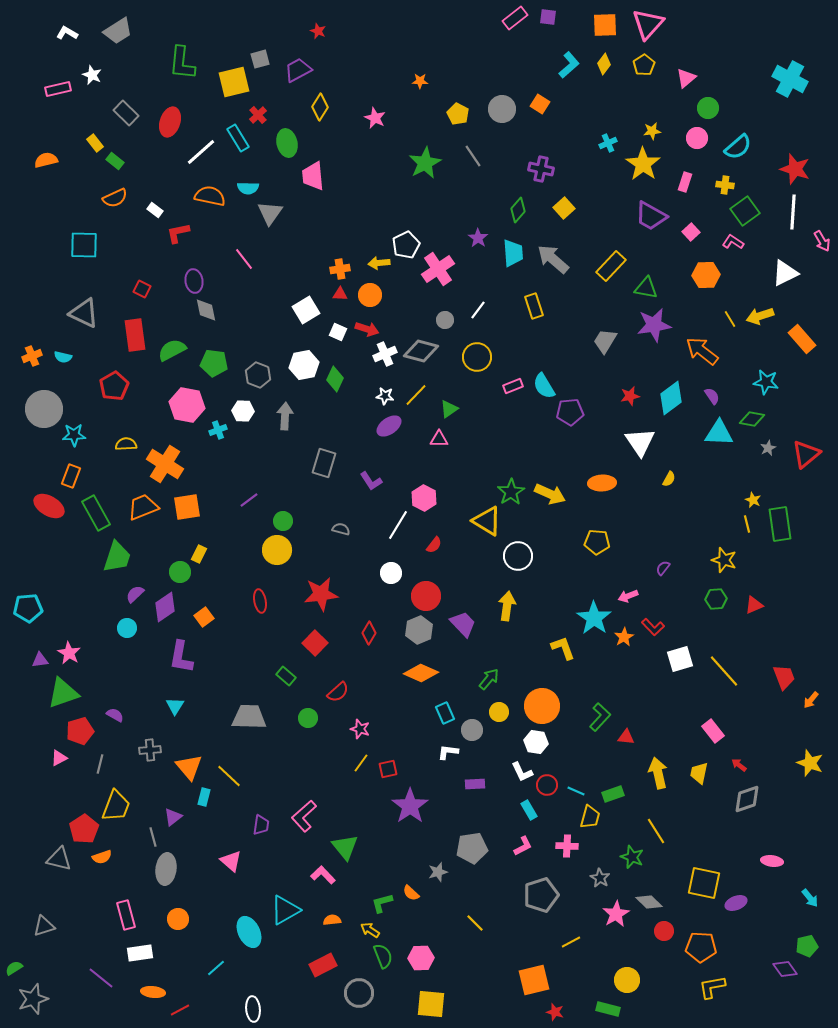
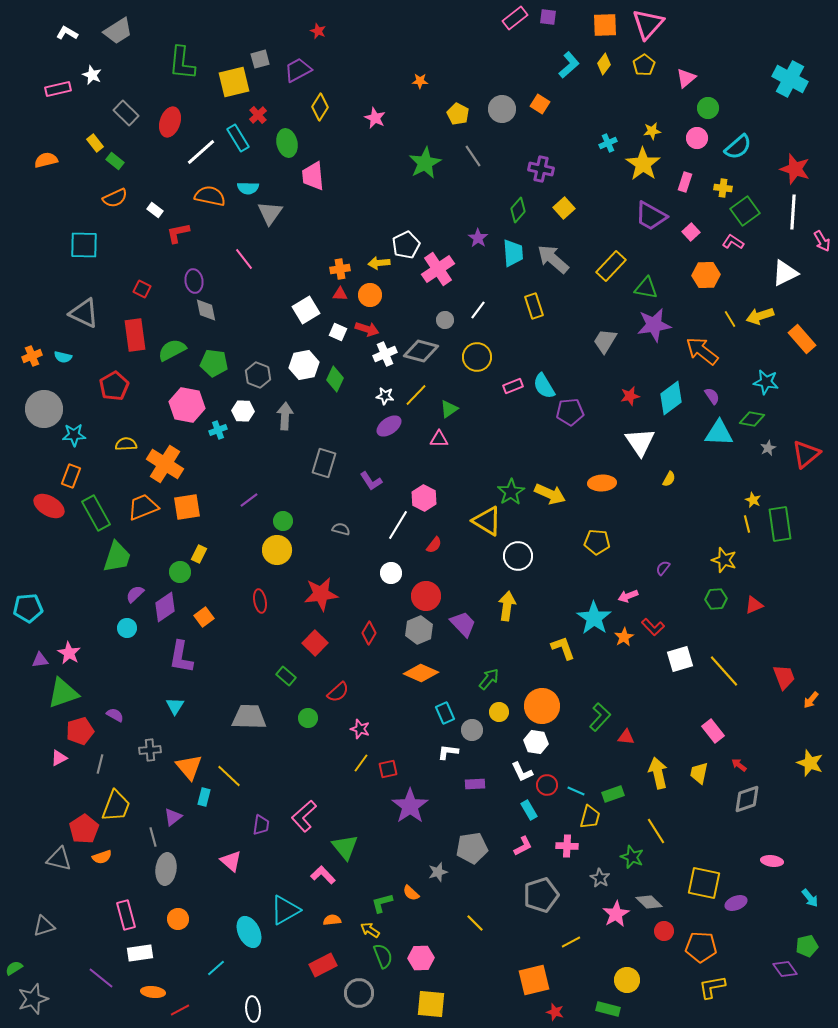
yellow cross at (725, 185): moved 2 px left, 3 px down
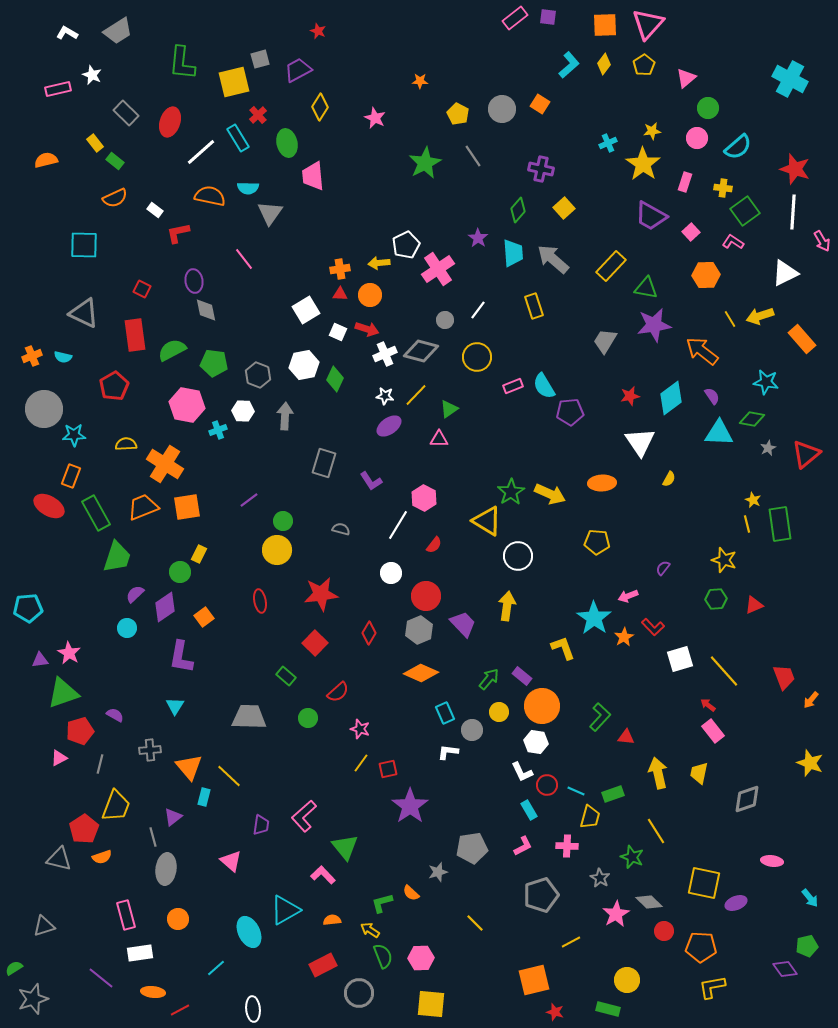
red arrow at (739, 765): moved 31 px left, 60 px up
purple rectangle at (475, 784): moved 47 px right, 108 px up; rotated 42 degrees clockwise
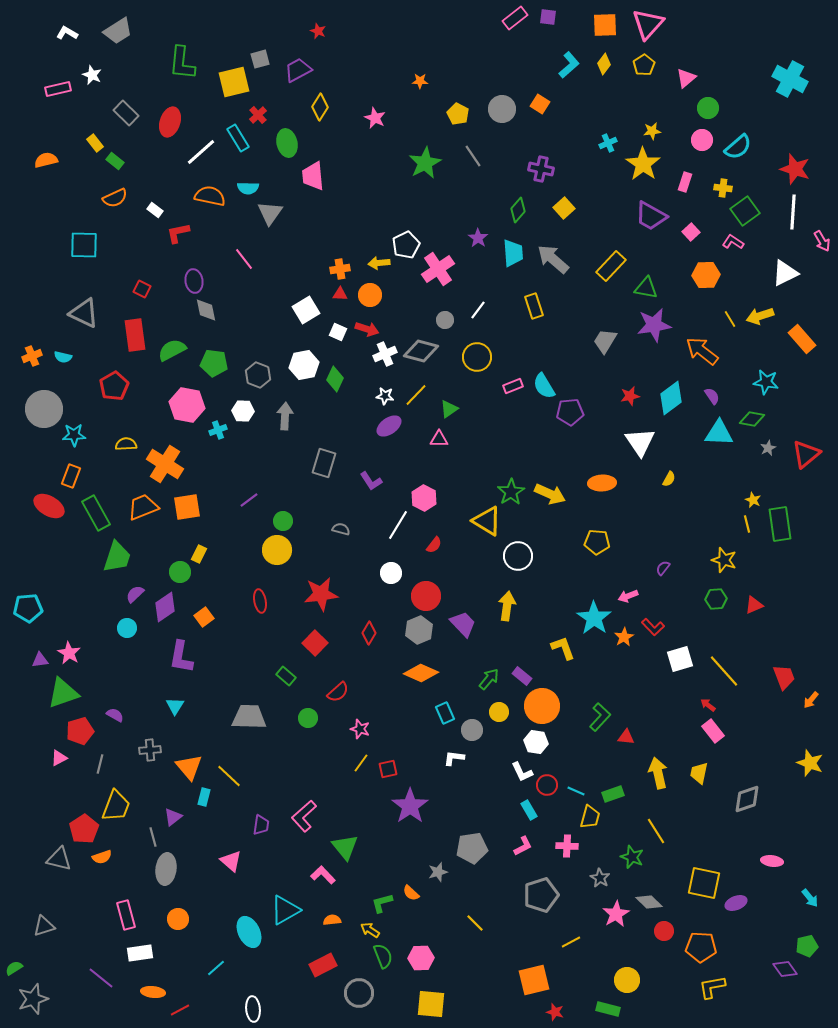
pink circle at (697, 138): moved 5 px right, 2 px down
white L-shape at (448, 752): moved 6 px right, 6 px down
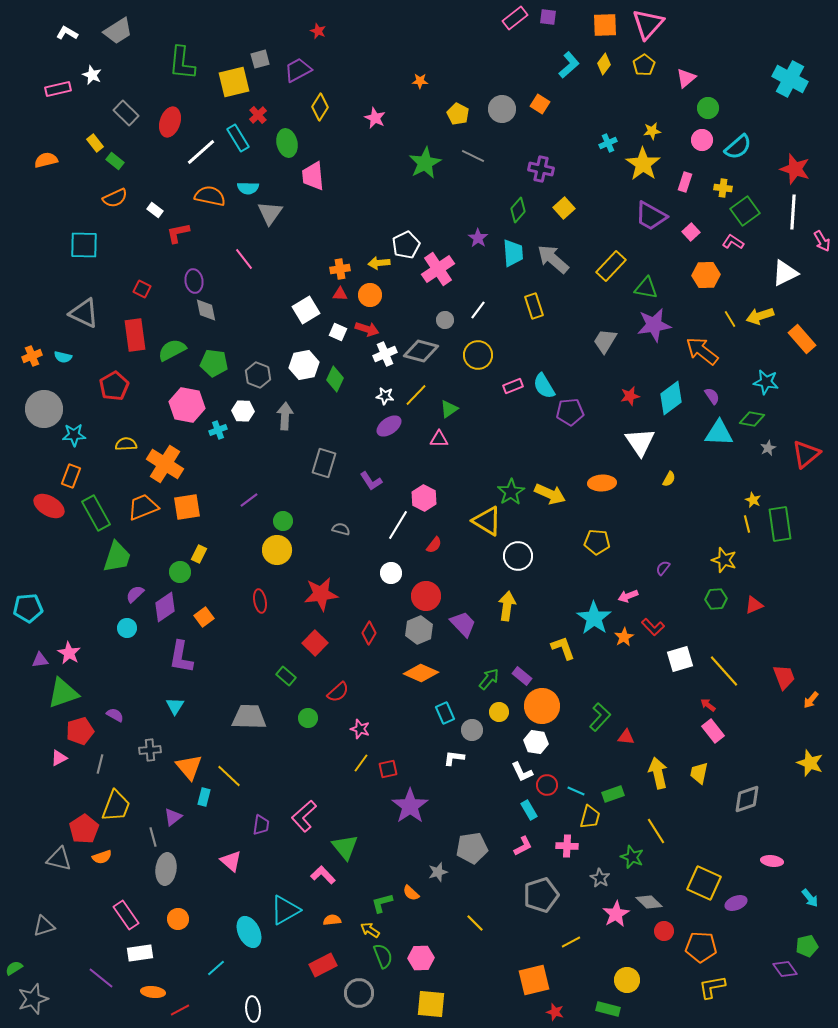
gray line at (473, 156): rotated 30 degrees counterclockwise
yellow circle at (477, 357): moved 1 px right, 2 px up
yellow square at (704, 883): rotated 12 degrees clockwise
pink rectangle at (126, 915): rotated 20 degrees counterclockwise
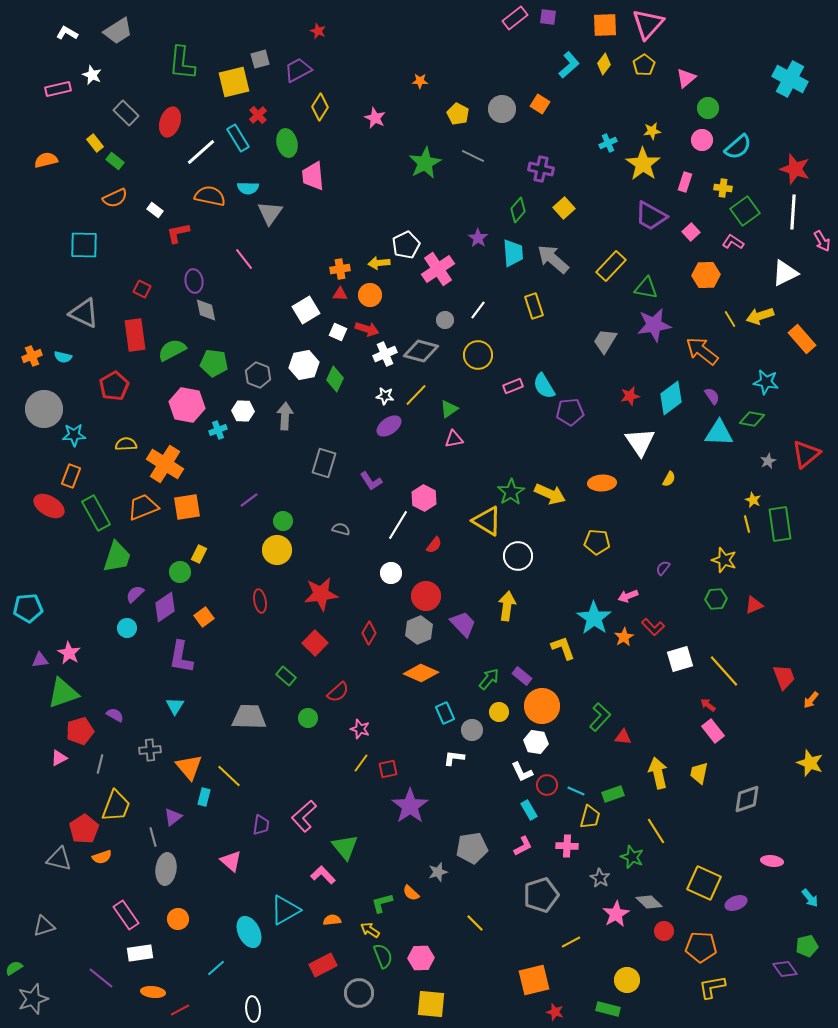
pink triangle at (439, 439): moved 15 px right; rotated 12 degrees counterclockwise
gray star at (768, 448): moved 13 px down
red triangle at (626, 737): moved 3 px left
